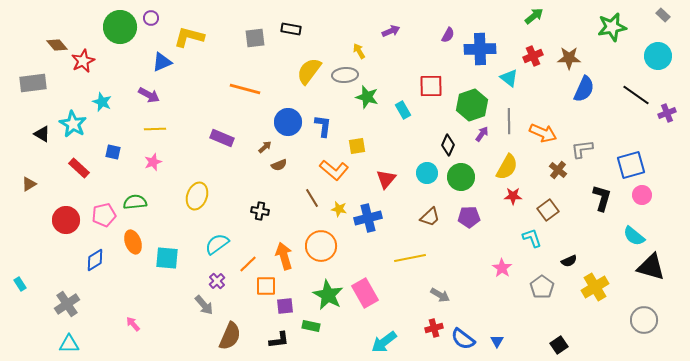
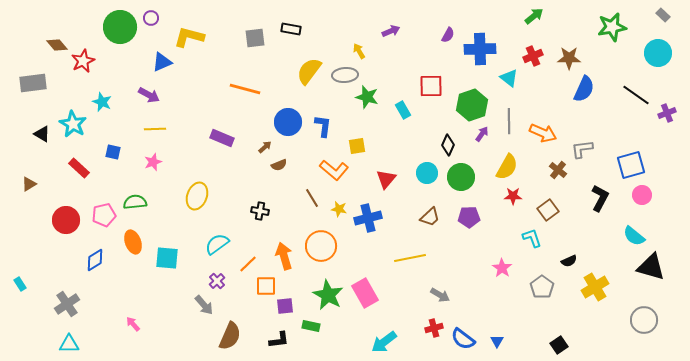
cyan circle at (658, 56): moved 3 px up
black L-shape at (602, 198): moved 2 px left; rotated 12 degrees clockwise
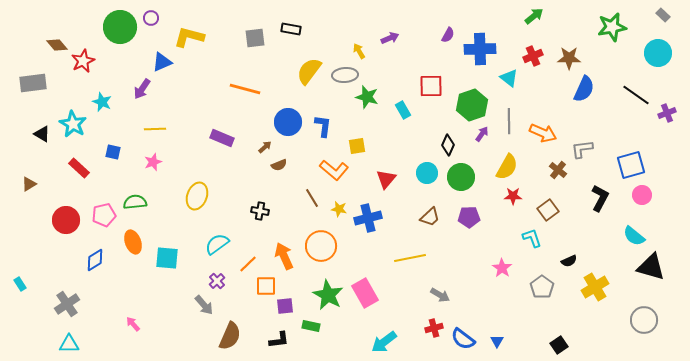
purple arrow at (391, 31): moved 1 px left, 7 px down
purple arrow at (149, 95): moved 7 px left, 6 px up; rotated 95 degrees clockwise
orange arrow at (284, 256): rotated 8 degrees counterclockwise
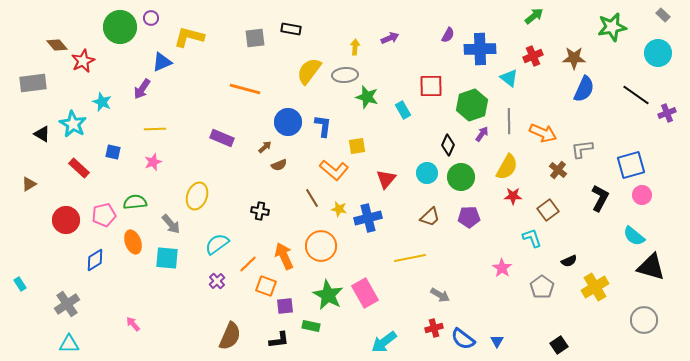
yellow arrow at (359, 51): moved 4 px left, 4 px up; rotated 35 degrees clockwise
brown star at (569, 58): moved 5 px right
orange square at (266, 286): rotated 20 degrees clockwise
gray arrow at (204, 305): moved 33 px left, 81 px up
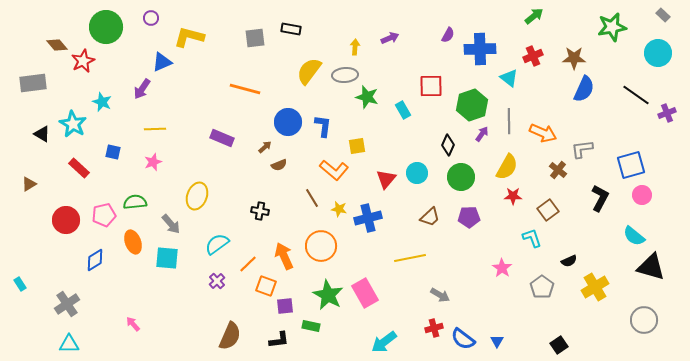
green circle at (120, 27): moved 14 px left
cyan circle at (427, 173): moved 10 px left
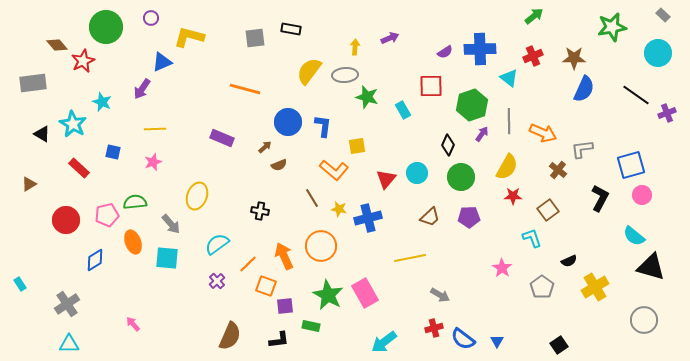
purple semicircle at (448, 35): moved 3 px left, 17 px down; rotated 28 degrees clockwise
pink pentagon at (104, 215): moved 3 px right
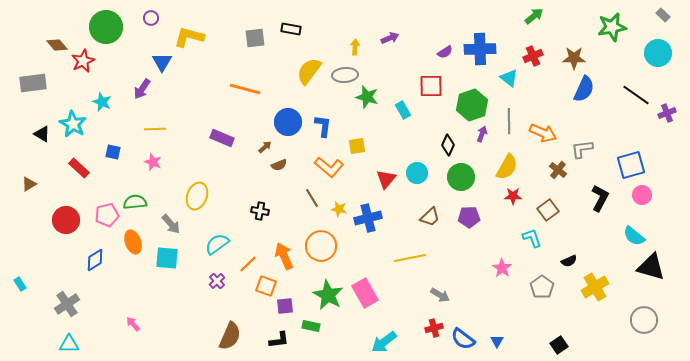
blue triangle at (162, 62): rotated 35 degrees counterclockwise
purple arrow at (482, 134): rotated 14 degrees counterclockwise
pink star at (153, 162): rotated 30 degrees counterclockwise
orange L-shape at (334, 170): moved 5 px left, 3 px up
